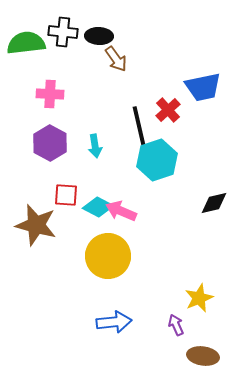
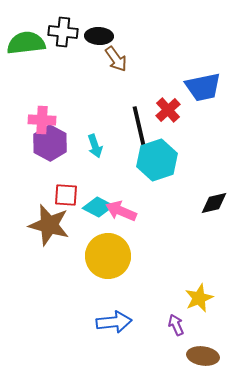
pink cross: moved 8 px left, 26 px down
cyan arrow: rotated 10 degrees counterclockwise
brown star: moved 13 px right
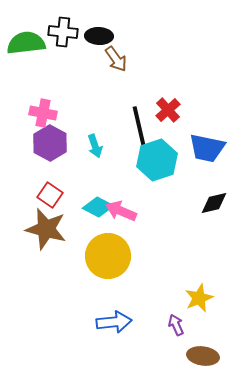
blue trapezoid: moved 4 px right, 61 px down; rotated 24 degrees clockwise
pink cross: moved 1 px right, 7 px up; rotated 8 degrees clockwise
red square: moved 16 px left; rotated 30 degrees clockwise
brown star: moved 3 px left, 4 px down
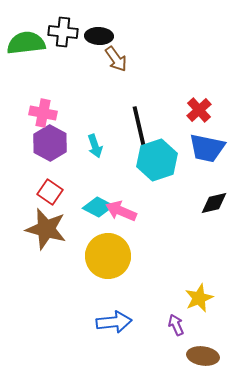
red cross: moved 31 px right
red square: moved 3 px up
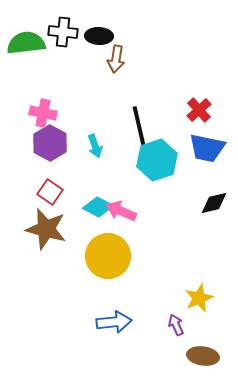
brown arrow: rotated 44 degrees clockwise
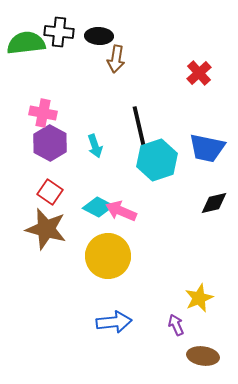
black cross: moved 4 px left
red cross: moved 37 px up
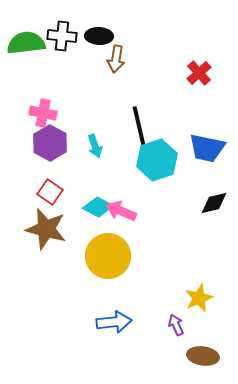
black cross: moved 3 px right, 4 px down
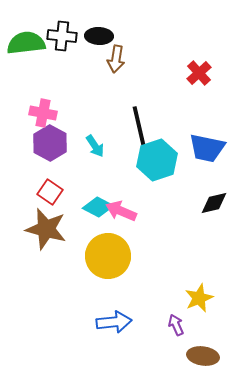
cyan arrow: rotated 15 degrees counterclockwise
